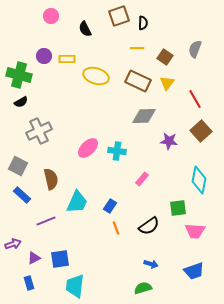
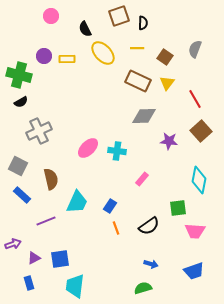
yellow ellipse at (96, 76): moved 7 px right, 23 px up; rotated 30 degrees clockwise
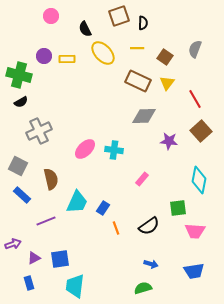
pink ellipse at (88, 148): moved 3 px left, 1 px down
cyan cross at (117, 151): moved 3 px left, 1 px up
blue rectangle at (110, 206): moved 7 px left, 2 px down
blue trapezoid at (194, 271): rotated 10 degrees clockwise
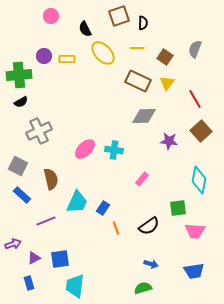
green cross at (19, 75): rotated 20 degrees counterclockwise
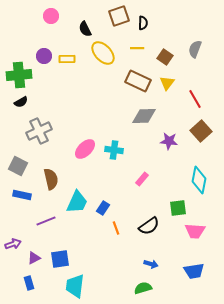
blue rectangle at (22, 195): rotated 30 degrees counterclockwise
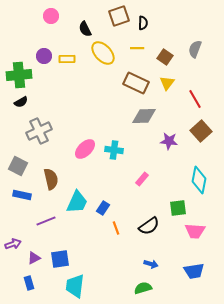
brown rectangle at (138, 81): moved 2 px left, 2 px down
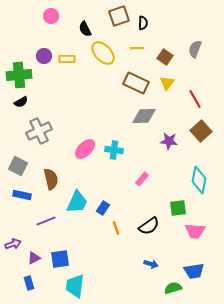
green semicircle at (143, 288): moved 30 px right
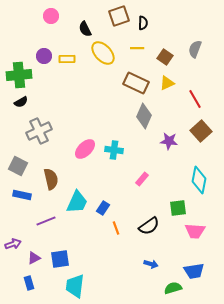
yellow triangle at (167, 83): rotated 28 degrees clockwise
gray diamond at (144, 116): rotated 65 degrees counterclockwise
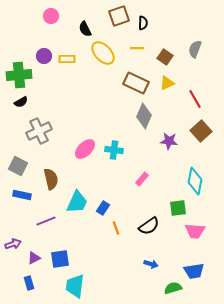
cyan diamond at (199, 180): moved 4 px left, 1 px down
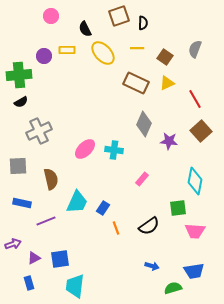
yellow rectangle at (67, 59): moved 9 px up
gray diamond at (144, 116): moved 8 px down
gray square at (18, 166): rotated 30 degrees counterclockwise
blue rectangle at (22, 195): moved 8 px down
blue arrow at (151, 264): moved 1 px right, 2 px down
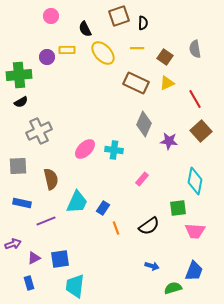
gray semicircle at (195, 49): rotated 30 degrees counterclockwise
purple circle at (44, 56): moved 3 px right, 1 px down
blue trapezoid at (194, 271): rotated 60 degrees counterclockwise
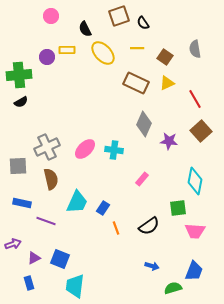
black semicircle at (143, 23): rotated 144 degrees clockwise
gray cross at (39, 131): moved 8 px right, 16 px down
purple line at (46, 221): rotated 42 degrees clockwise
blue square at (60, 259): rotated 30 degrees clockwise
